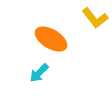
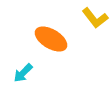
cyan arrow: moved 16 px left
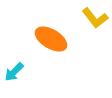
cyan arrow: moved 9 px left, 1 px up
